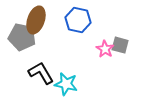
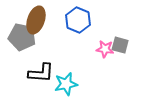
blue hexagon: rotated 10 degrees clockwise
pink star: rotated 24 degrees counterclockwise
black L-shape: rotated 124 degrees clockwise
cyan star: rotated 25 degrees counterclockwise
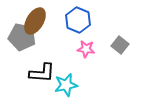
brown ellipse: moved 1 px left, 1 px down; rotated 12 degrees clockwise
gray square: rotated 24 degrees clockwise
pink star: moved 19 px left
black L-shape: moved 1 px right
cyan star: moved 1 px down
